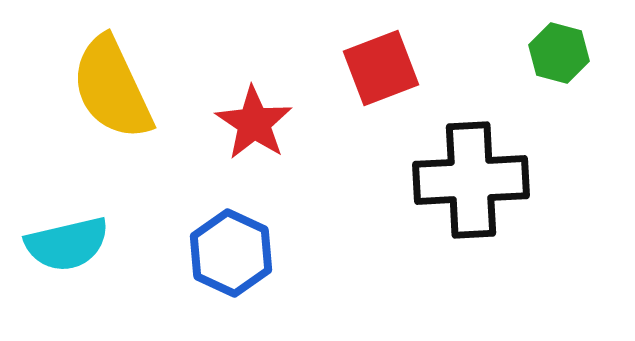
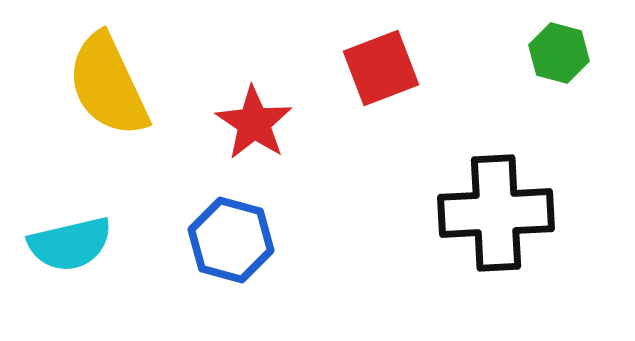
yellow semicircle: moved 4 px left, 3 px up
black cross: moved 25 px right, 33 px down
cyan semicircle: moved 3 px right
blue hexagon: moved 13 px up; rotated 10 degrees counterclockwise
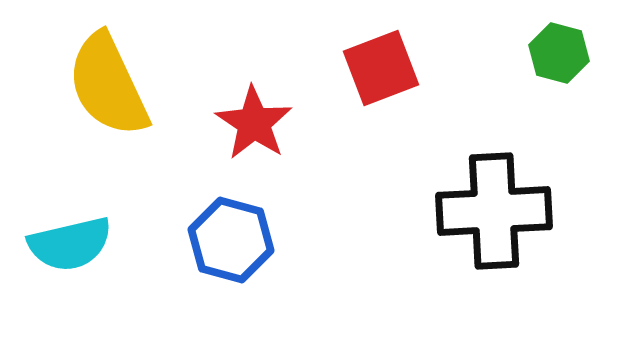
black cross: moved 2 px left, 2 px up
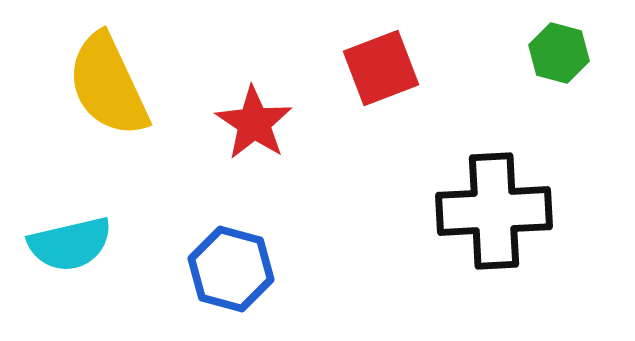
blue hexagon: moved 29 px down
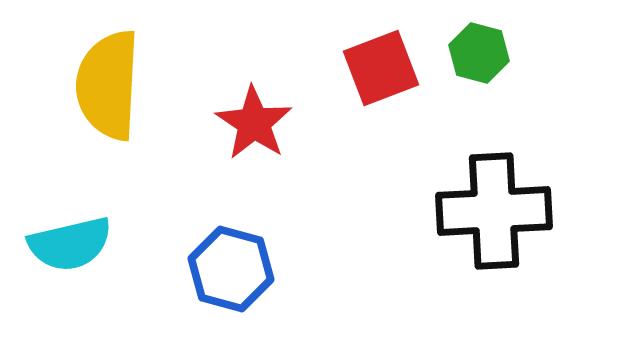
green hexagon: moved 80 px left
yellow semicircle: rotated 28 degrees clockwise
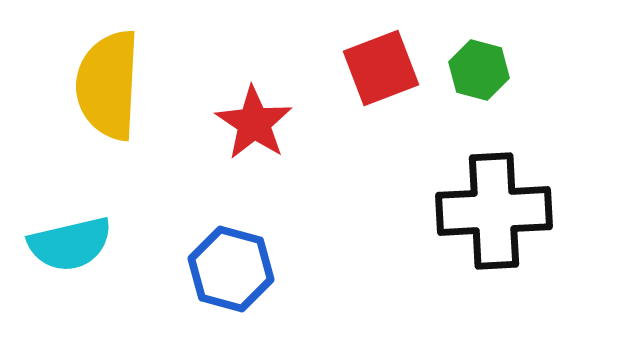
green hexagon: moved 17 px down
